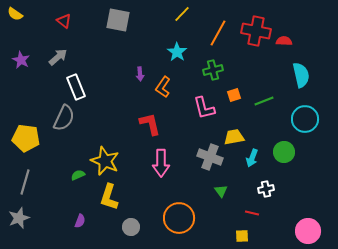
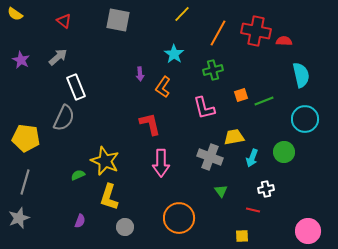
cyan star: moved 3 px left, 2 px down
orange square: moved 7 px right
red line: moved 1 px right, 3 px up
gray circle: moved 6 px left
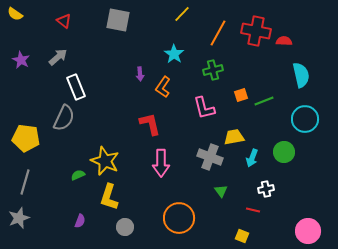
yellow square: rotated 24 degrees clockwise
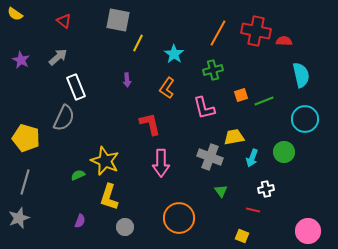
yellow line: moved 44 px left, 29 px down; rotated 18 degrees counterclockwise
purple arrow: moved 13 px left, 6 px down
orange L-shape: moved 4 px right, 1 px down
yellow pentagon: rotated 8 degrees clockwise
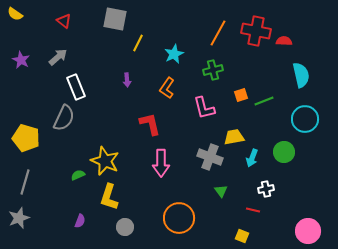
gray square: moved 3 px left, 1 px up
cyan star: rotated 12 degrees clockwise
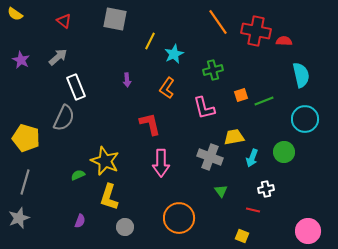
orange line: moved 11 px up; rotated 64 degrees counterclockwise
yellow line: moved 12 px right, 2 px up
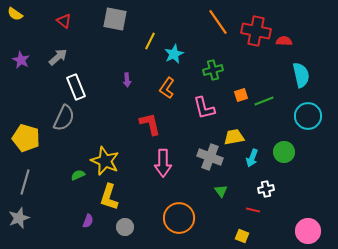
cyan circle: moved 3 px right, 3 px up
pink arrow: moved 2 px right
purple semicircle: moved 8 px right
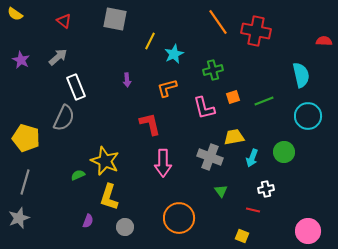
red semicircle: moved 40 px right
orange L-shape: rotated 40 degrees clockwise
orange square: moved 8 px left, 2 px down
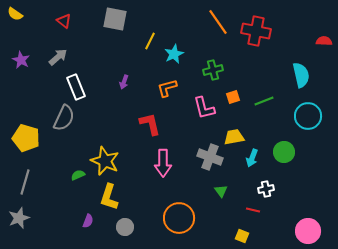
purple arrow: moved 3 px left, 2 px down; rotated 24 degrees clockwise
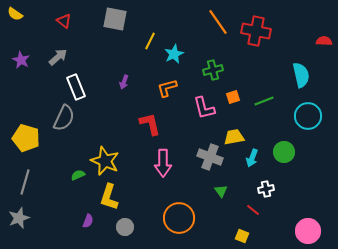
red line: rotated 24 degrees clockwise
